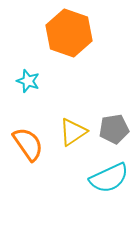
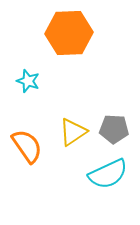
orange hexagon: rotated 21 degrees counterclockwise
gray pentagon: rotated 12 degrees clockwise
orange semicircle: moved 1 px left, 2 px down
cyan semicircle: moved 1 px left, 4 px up
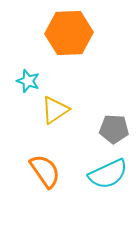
yellow triangle: moved 18 px left, 22 px up
orange semicircle: moved 18 px right, 25 px down
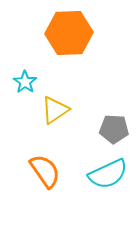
cyan star: moved 3 px left, 1 px down; rotated 15 degrees clockwise
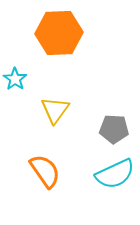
orange hexagon: moved 10 px left
cyan star: moved 10 px left, 3 px up
yellow triangle: rotated 20 degrees counterclockwise
cyan semicircle: moved 7 px right
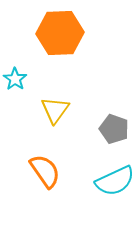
orange hexagon: moved 1 px right
gray pentagon: rotated 16 degrees clockwise
cyan semicircle: moved 7 px down
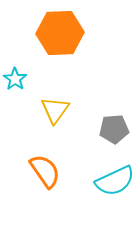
gray pentagon: rotated 24 degrees counterclockwise
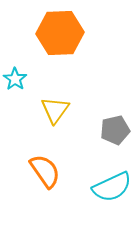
gray pentagon: moved 1 px right, 1 px down; rotated 8 degrees counterclockwise
cyan semicircle: moved 3 px left, 6 px down
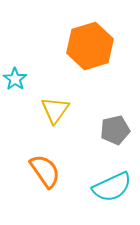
orange hexagon: moved 30 px right, 13 px down; rotated 15 degrees counterclockwise
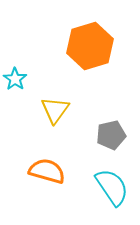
gray pentagon: moved 4 px left, 5 px down
orange semicircle: moved 2 px right; rotated 39 degrees counterclockwise
cyan semicircle: rotated 99 degrees counterclockwise
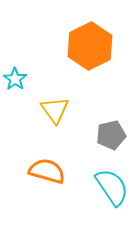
orange hexagon: rotated 9 degrees counterclockwise
yellow triangle: rotated 12 degrees counterclockwise
